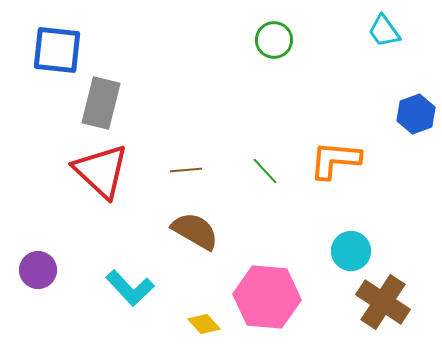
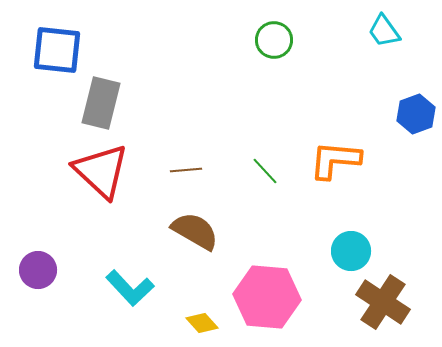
yellow diamond: moved 2 px left, 1 px up
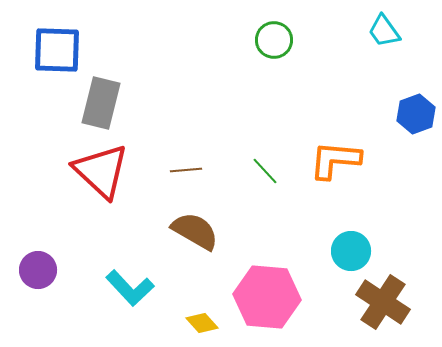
blue square: rotated 4 degrees counterclockwise
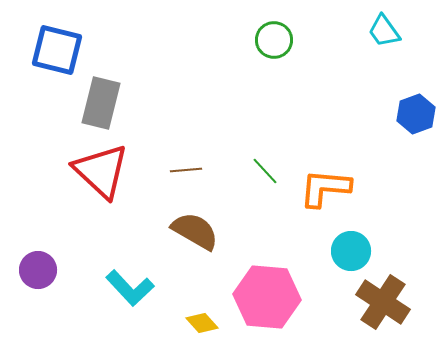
blue square: rotated 12 degrees clockwise
orange L-shape: moved 10 px left, 28 px down
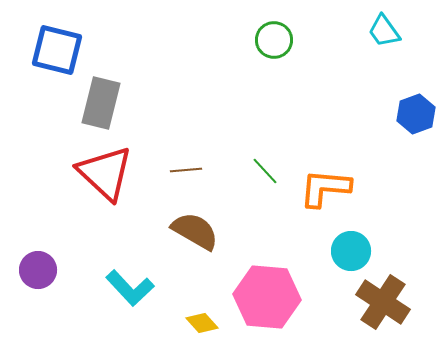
red triangle: moved 4 px right, 2 px down
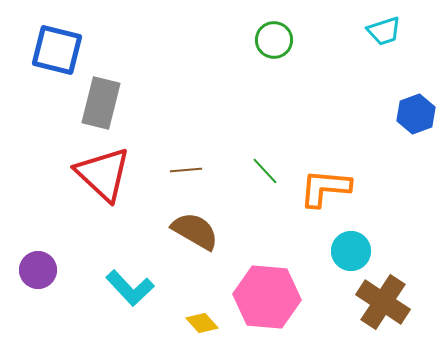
cyan trapezoid: rotated 72 degrees counterclockwise
red triangle: moved 2 px left, 1 px down
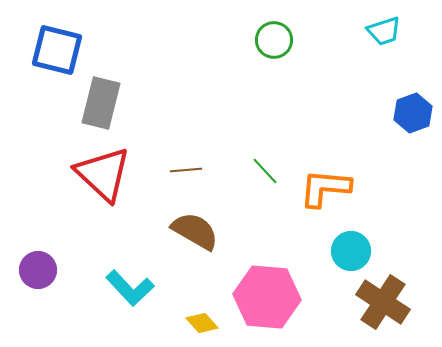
blue hexagon: moved 3 px left, 1 px up
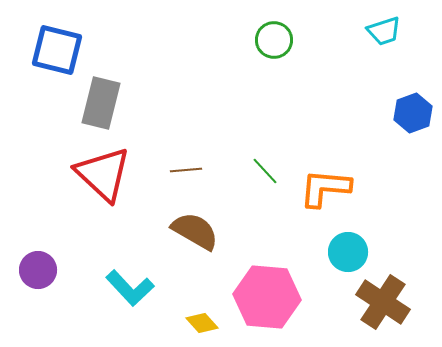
cyan circle: moved 3 px left, 1 px down
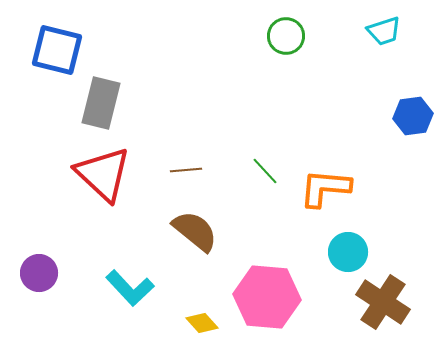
green circle: moved 12 px right, 4 px up
blue hexagon: moved 3 px down; rotated 12 degrees clockwise
brown semicircle: rotated 9 degrees clockwise
purple circle: moved 1 px right, 3 px down
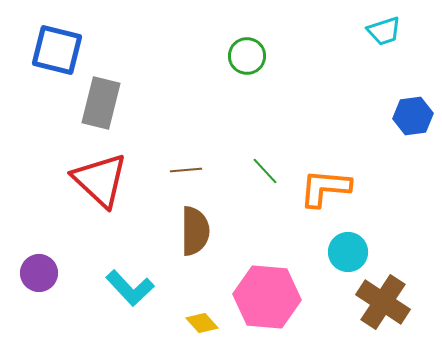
green circle: moved 39 px left, 20 px down
red triangle: moved 3 px left, 6 px down
brown semicircle: rotated 51 degrees clockwise
